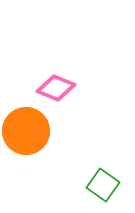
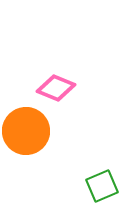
green square: moved 1 px left, 1 px down; rotated 32 degrees clockwise
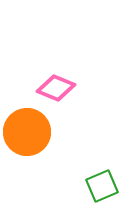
orange circle: moved 1 px right, 1 px down
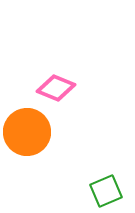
green square: moved 4 px right, 5 px down
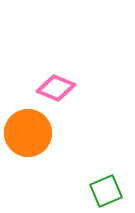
orange circle: moved 1 px right, 1 px down
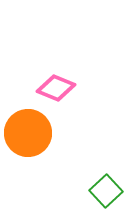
green square: rotated 20 degrees counterclockwise
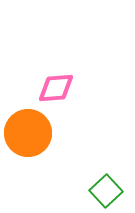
pink diamond: rotated 27 degrees counterclockwise
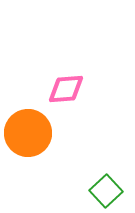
pink diamond: moved 10 px right, 1 px down
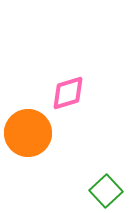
pink diamond: moved 2 px right, 4 px down; rotated 12 degrees counterclockwise
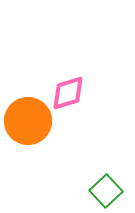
orange circle: moved 12 px up
